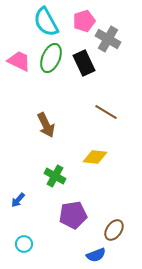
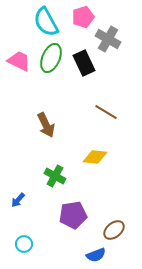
pink pentagon: moved 1 px left, 4 px up
brown ellipse: rotated 15 degrees clockwise
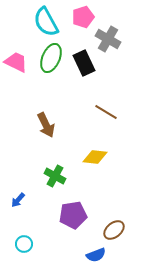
pink trapezoid: moved 3 px left, 1 px down
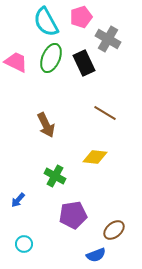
pink pentagon: moved 2 px left
brown line: moved 1 px left, 1 px down
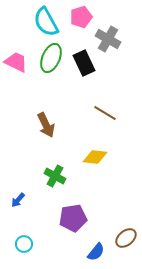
purple pentagon: moved 3 px down
brown ellipse: moved 12 px right, 8 px down
blue semicircle: moved 3 px up; rotated 30 degrees counterclockwise
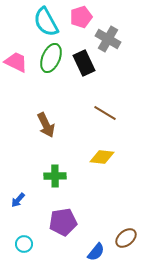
yellow diamond: moved 7 px right
green cross: rotated 30 degrees counterclockwise
purple pentagon: moved 10 px left, 4 px down
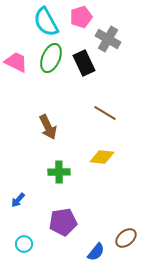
brown arrow: moved 2 px right, 2 px down
green cross: moved 4 px right, 4 px up
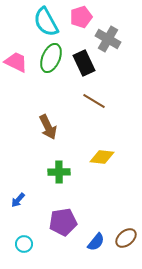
brown line: moved 11 px left, 12 px up
blue semicircle: moved 10 px up
